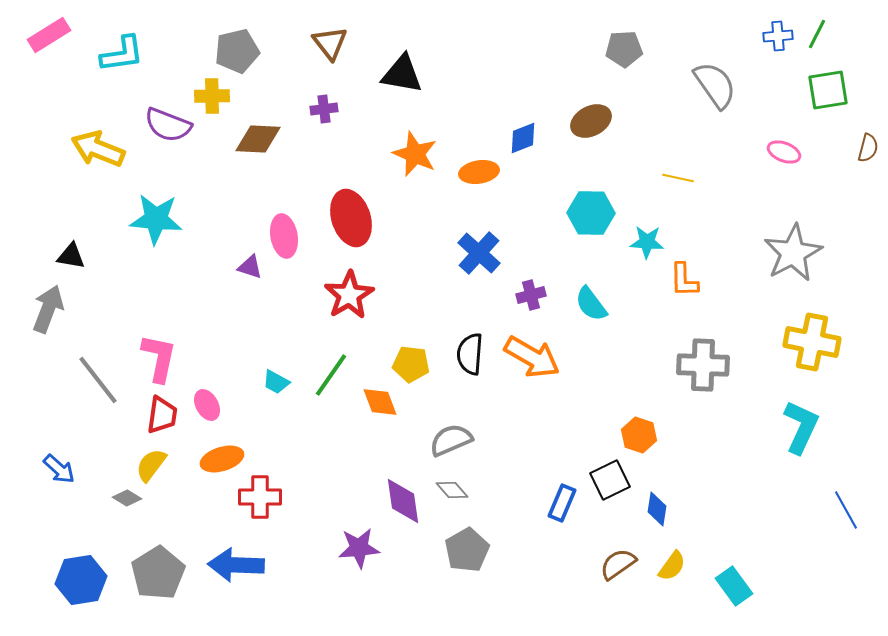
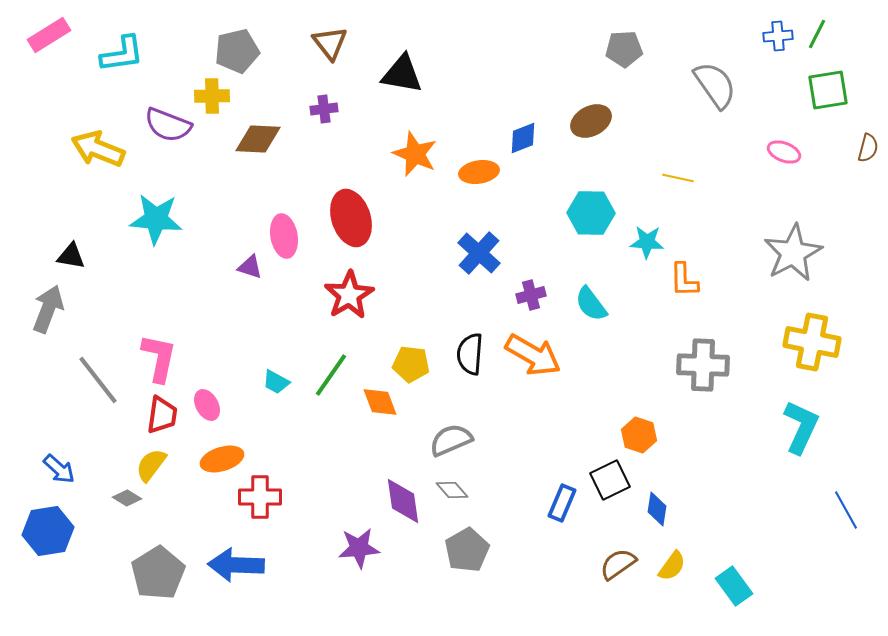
orange arrow at (532, 357): moved 1 px right, 2 px up
blue hexagon at (81, 580): moved 33 px left, 49 px up
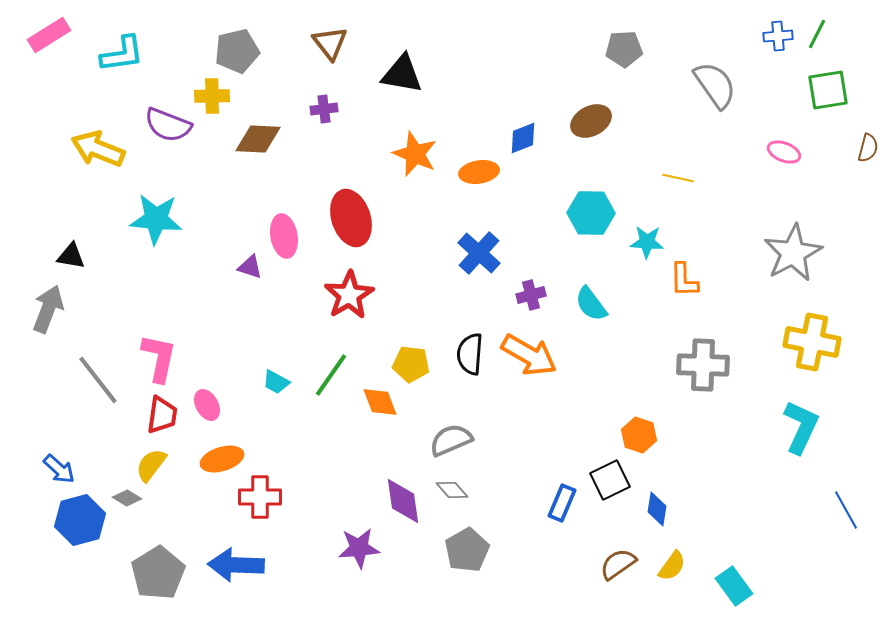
orange arrow at (533, 355): moved 4 px left
blue hexagon at (48, 531): moved 32 px right, 11 px up; rotated 6 degrees counterclockwise
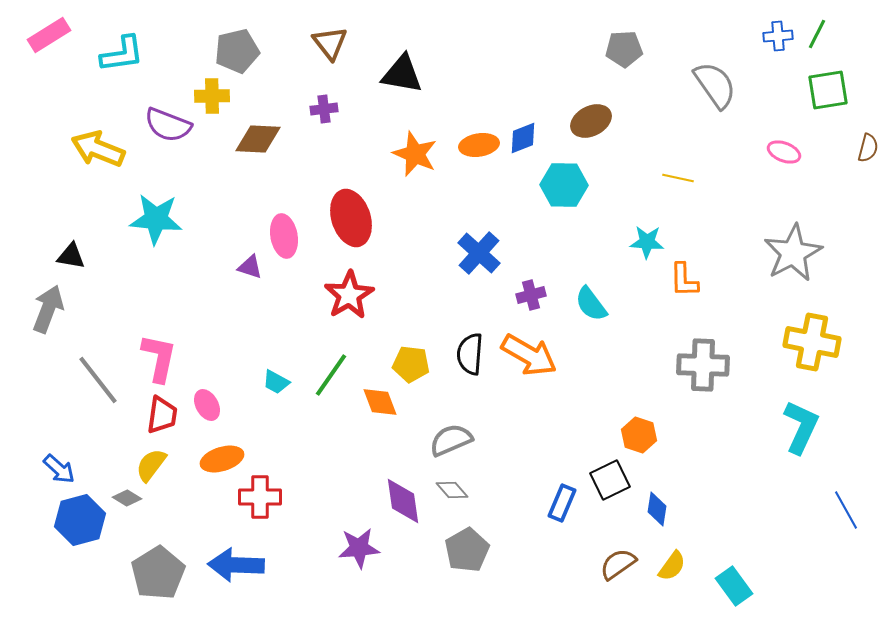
orange ellipse at (479, 172): moved 27 px up
cyan hexagon at (591, 213): moved 27 px left, 28 px up
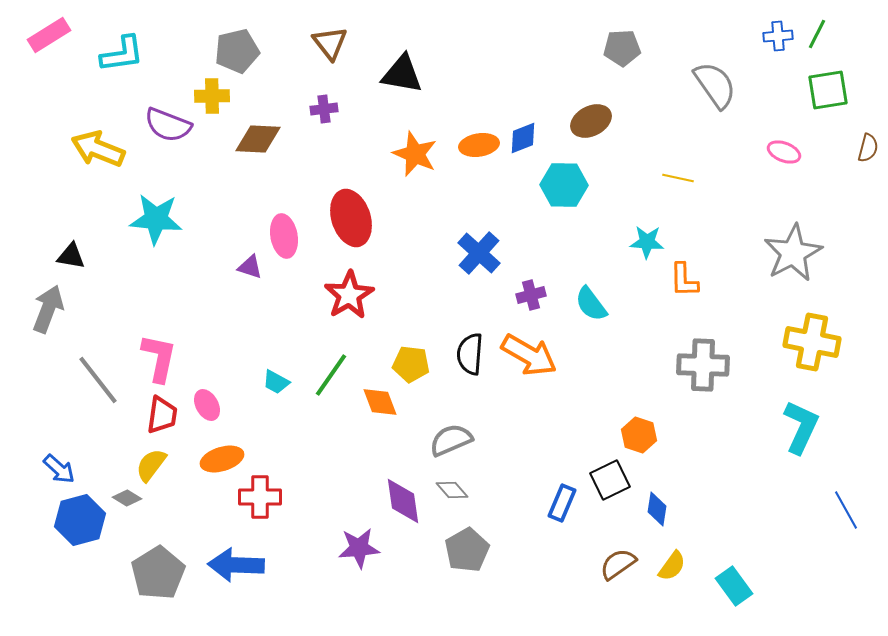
gray pentagon at (624, 49): moved 2 px left, 1 px up
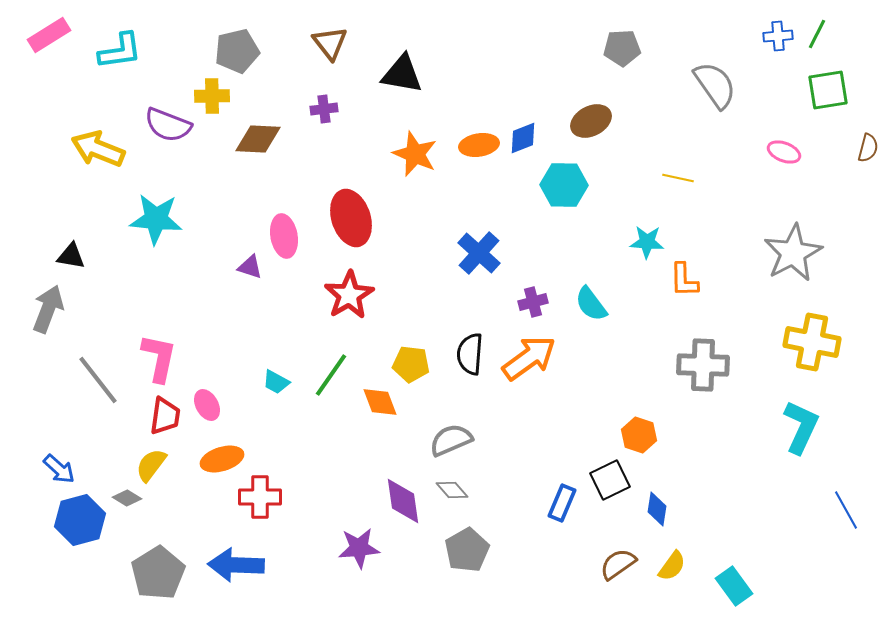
cyan L-shape at (122, 54): moved 2 px left, 3 px up
purple cross at (531, 295): moved 2 px right, 7 px down
orange arrow at (529, 355): moved 3 px down; rotated 66 degrees counterclockwise
red trapezoid at (162, 415): moved 3 px right, 1 px down
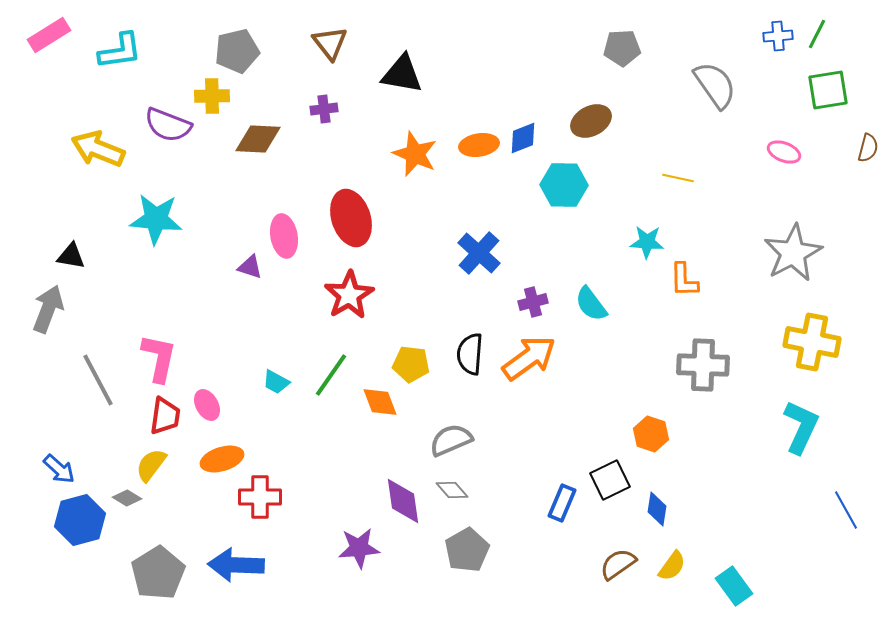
gray line at (98, 380): rotated 10 degrees clockwise
orange hexagon at (639, 435): moved 12 px right, 1 px up
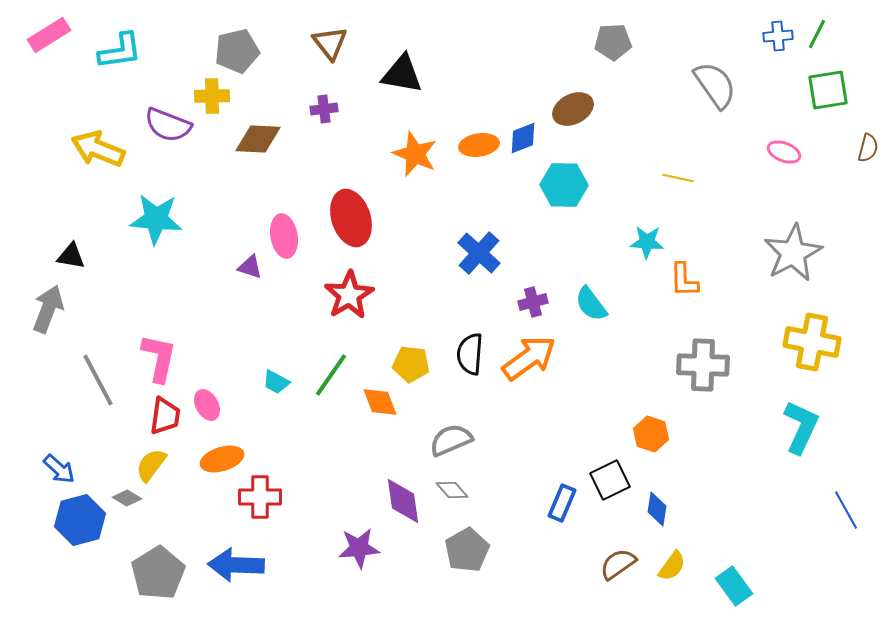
gray pentagon at (622, 48): moved 9 px left, 6 px up
brown ellipse at (591, 121): moved 18 px left, 12 px up
